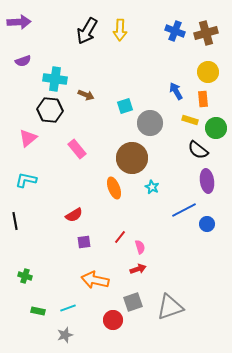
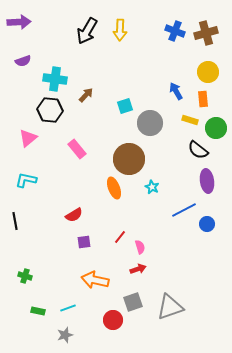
brown arrow: rotated 70 degrees counterclockwise
brown circle: moved 3 px left, 1 px down
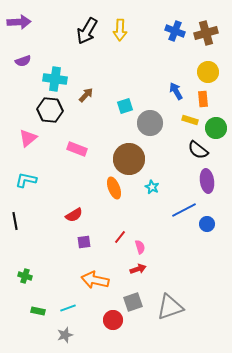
pink rectangle: rotated 30 degrees counterclockwise
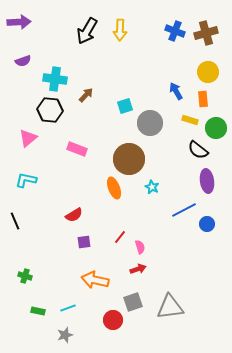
black line: rotated 12 degrees counterclockwise
gray triangle: rotated 12 degrees clockwise
